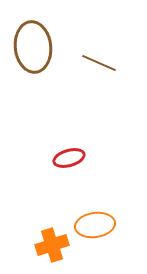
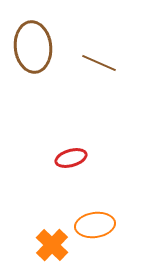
red ellipse: moved 2 px right
orange cross: rotated 28 degrees counterclockwise
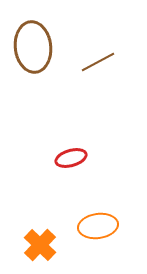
brown line: moved 1 px left, 1 px up; rotated 52 degrees counterclockwise
orange ellipse: moved 3 px right, 1 px down
orange cross: moved 12 px left
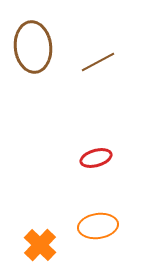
red ellipse: moved 25 px right
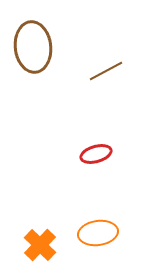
brown line: moved 8 px right, 9 px down
red ellipse: moved 4 px up
orange ellipse: moved 7 px down
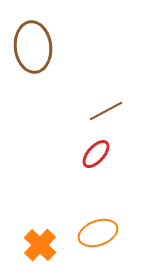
brown line: moved 40 px down
red ellipse: rotated 32 degrees counterclockwise
orange ellipse: rotated 12 degrees counterclockwise
